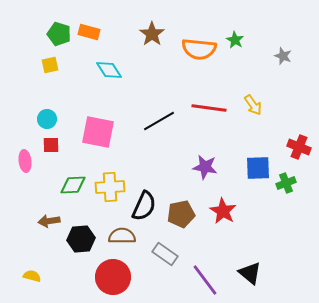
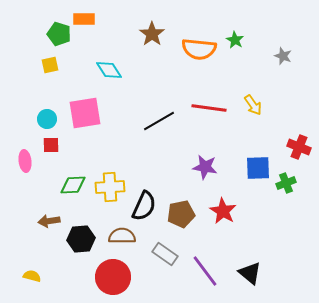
orange rectangle: moved 5 px left, 13 px up; rotated 15 degrees counterclockwise
pink square: moved 13 px left, 19 px up; rotated 20 degrees counterclockwise
purple line: moved 9 px up
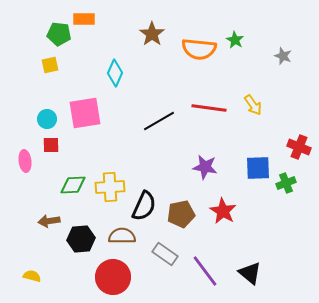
green pentagon: rotated 10 degrees counterclockwise
cyan diamond: moved 6 px right, 3 px down; rotated 56 degrees clockwise
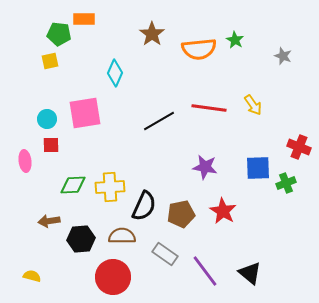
orange semicircle: rotated 12 degrees counterclockwise
yellow square: moved 4 px up
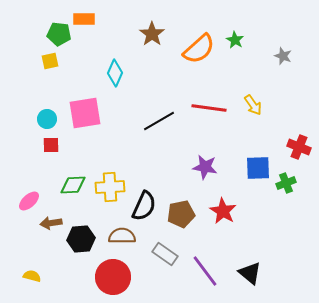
orange semicircle: rotated 36 degrees counterclockwise
pink ellipse: moved 4 px right, 40 px down; rotated 55 degrees clockwise
brown arrow: moved 2 px right, 2 px down
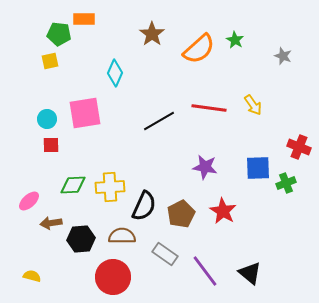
brown pentagon: rotated 16 degrees counterclockwise
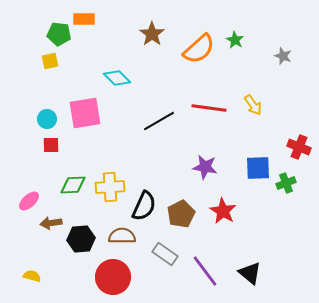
cyan diamond: moved 2 px right, 5 px down; rotated 68 degrees counterclockwise
